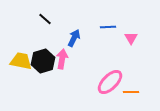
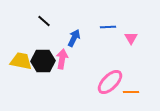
black line: moved 1 px left, 2 px down
black hexagon: rotated 15 degrees clockwise
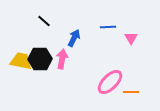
black hexagon: moved 3 px left, 2 px up
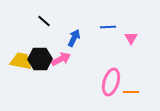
pink arrow: moved 1 px left; rotated 54 degrees clockwise
pink ellipse: moved 1 px right; rotated 28 degrees counterclockwise
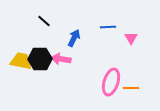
pink arrow: rotated 144 degrees counterclockwise
orange line: moved 4 px up
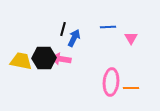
black line: moved 19 px right, 8 px down; rotated 64 degrees clockwise
black hexagon: moved 4 px right, 1 px up
pink ellipse: rotated 12 degrees counterclockwise
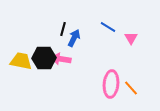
blue line: rotated 35 degrees clockwise
pink ellipse: moved 2 px down
orange line: rotated 49 degrees clockwise
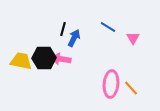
pink triangle: moved 2 px right
